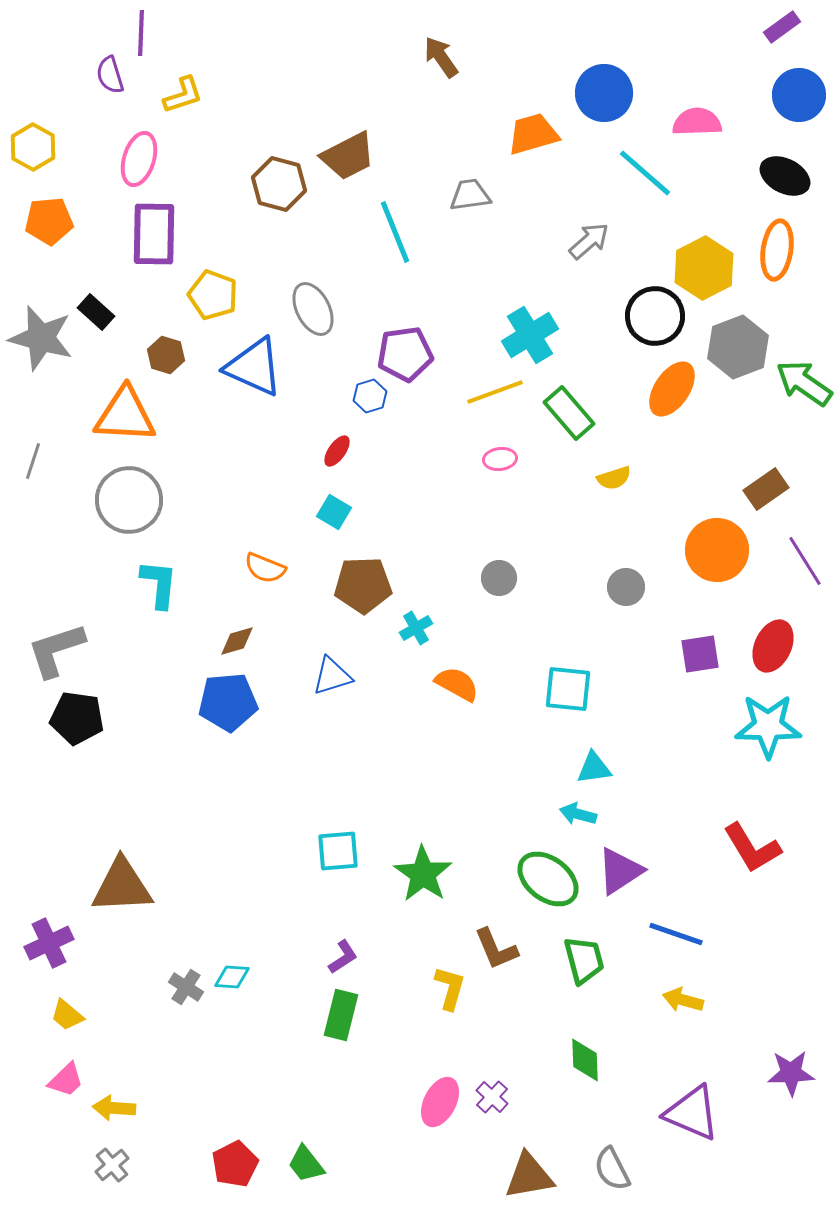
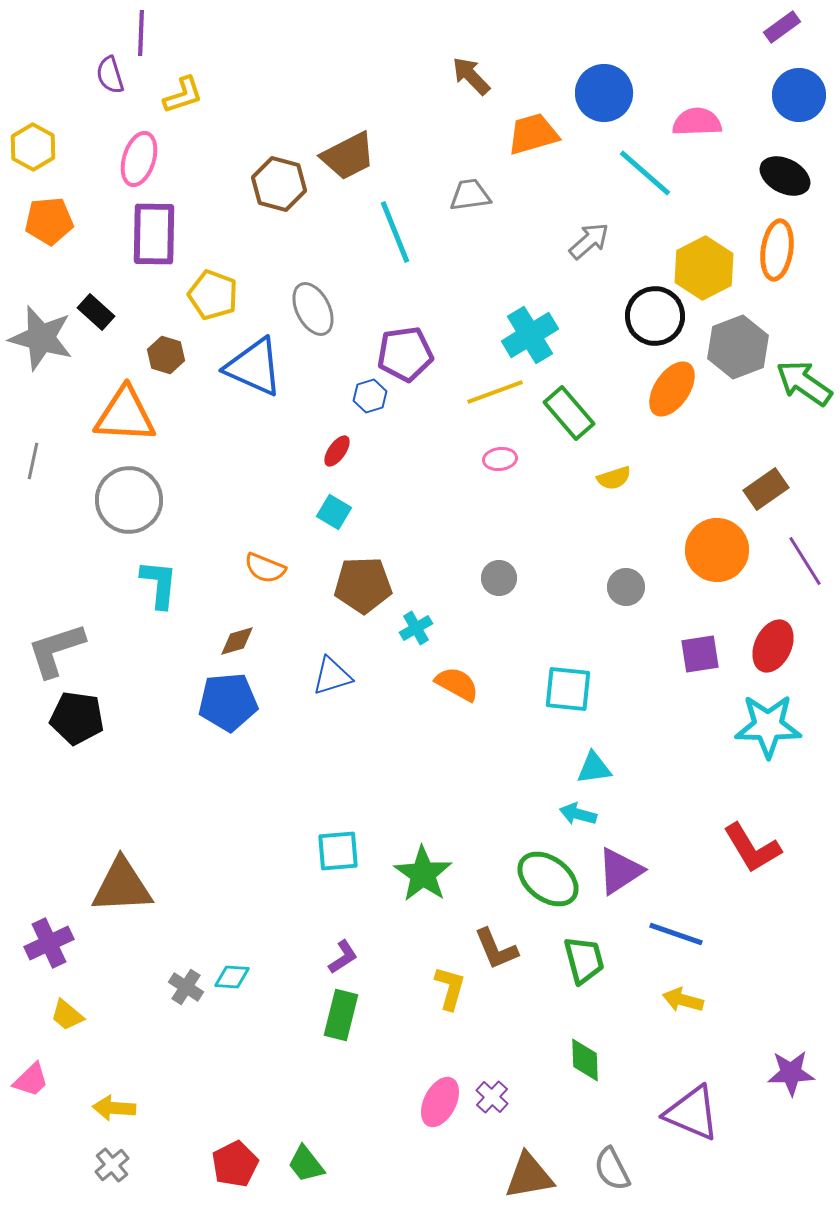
brown arrow at (441, 57): moved 30 px right, 19 px down; rotated 9 degrees counterclockwise
gray line at (33, 461): rotated 6 degrees counterclockwise
pink trapezoid at (66, 1080): moved 35 px left
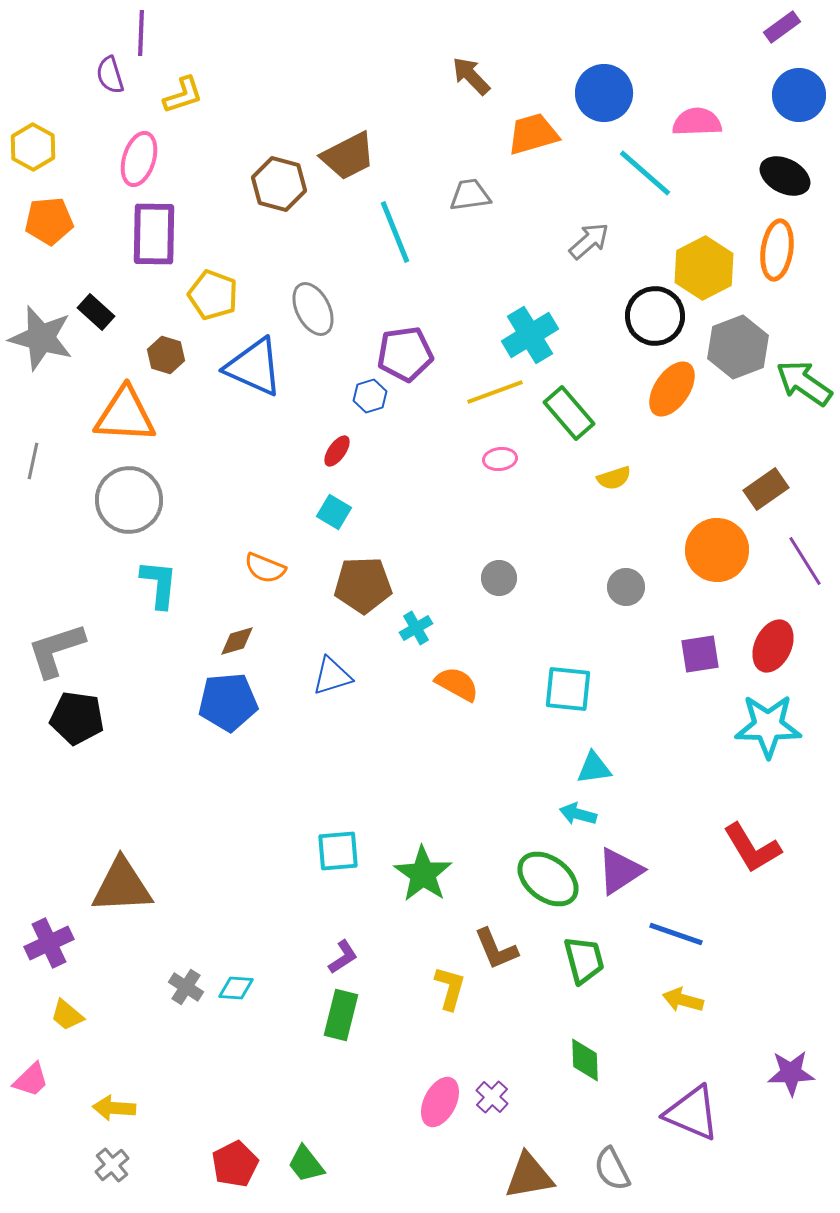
cyan diamond at (232, 977): moved 4 px right, 11 px down
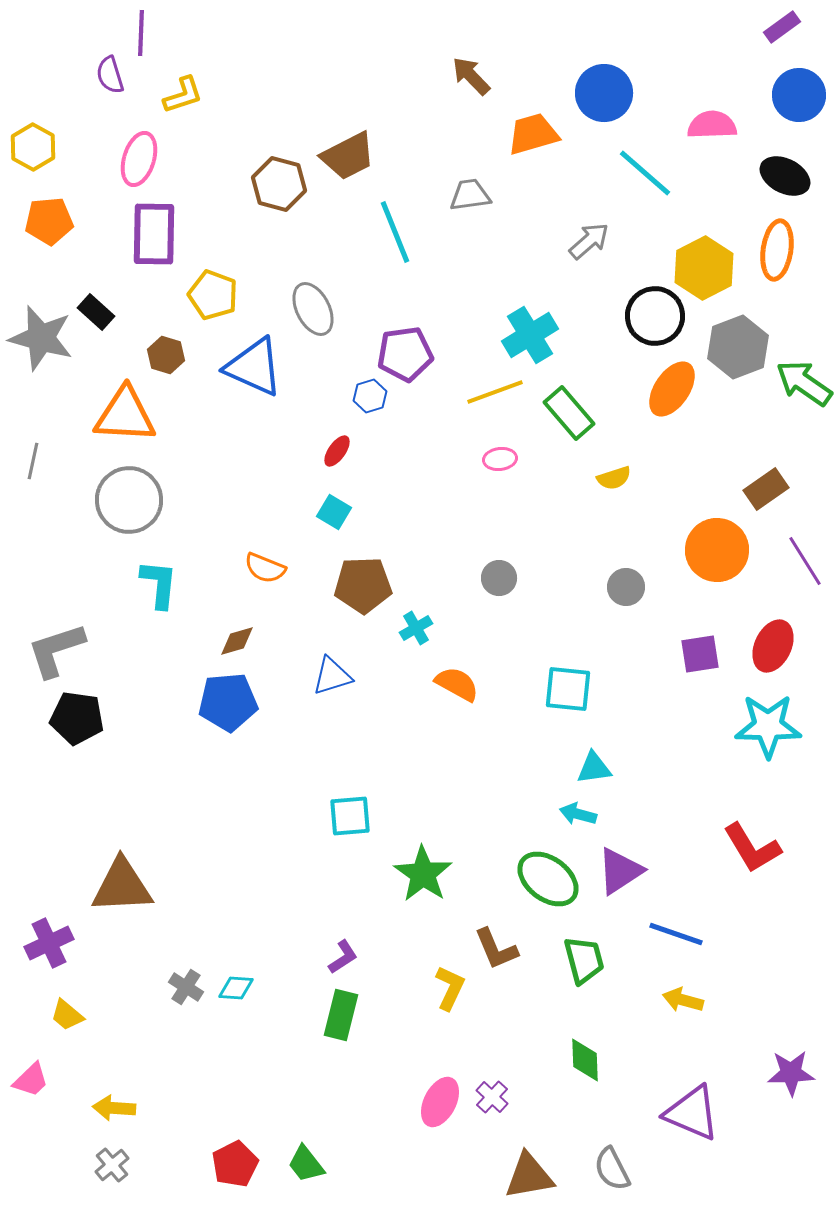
pink semicircle at (697, 122): moved 15 px right, 3 px down
cyan square at (338, 851): moved 12 px right, 35 px up
yellow L-shape at (450, 988): rotated 9 degrees clockwise
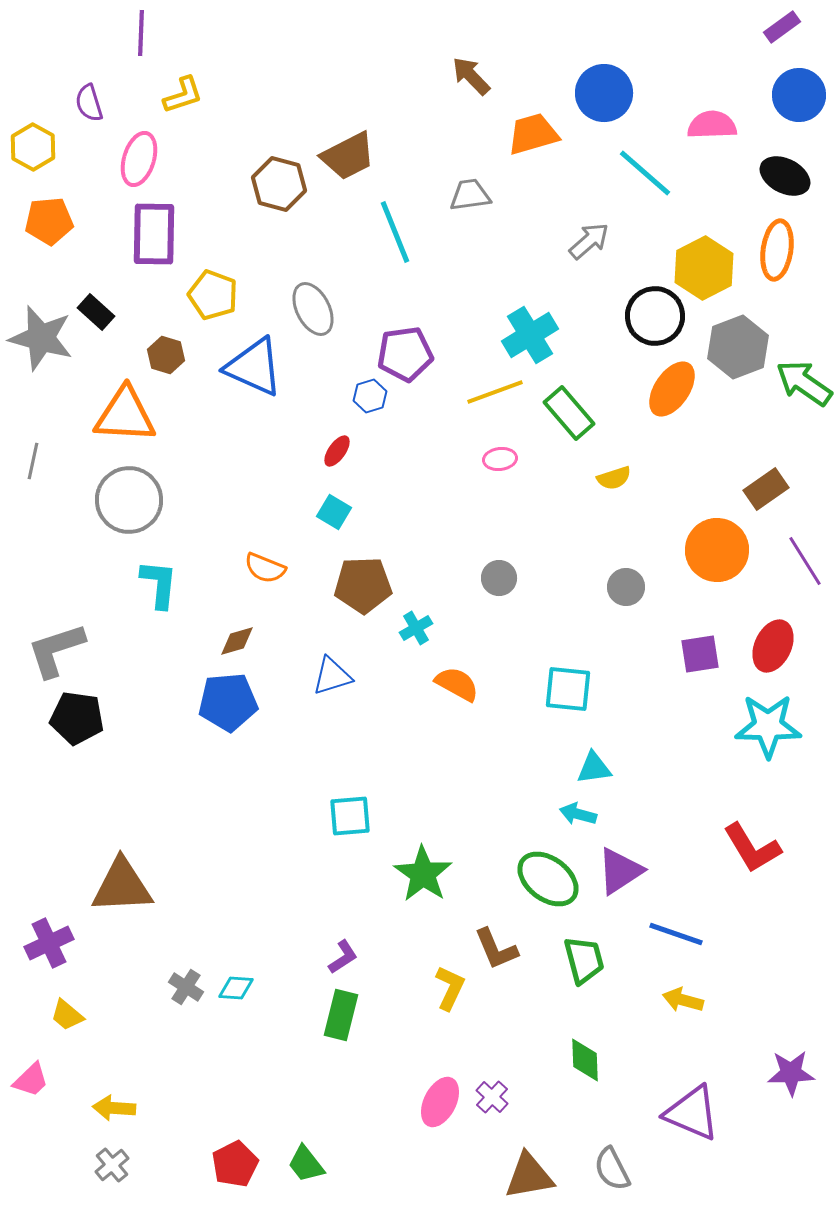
purple semicircle at (110, 75): moved 21 px left, 28 px down
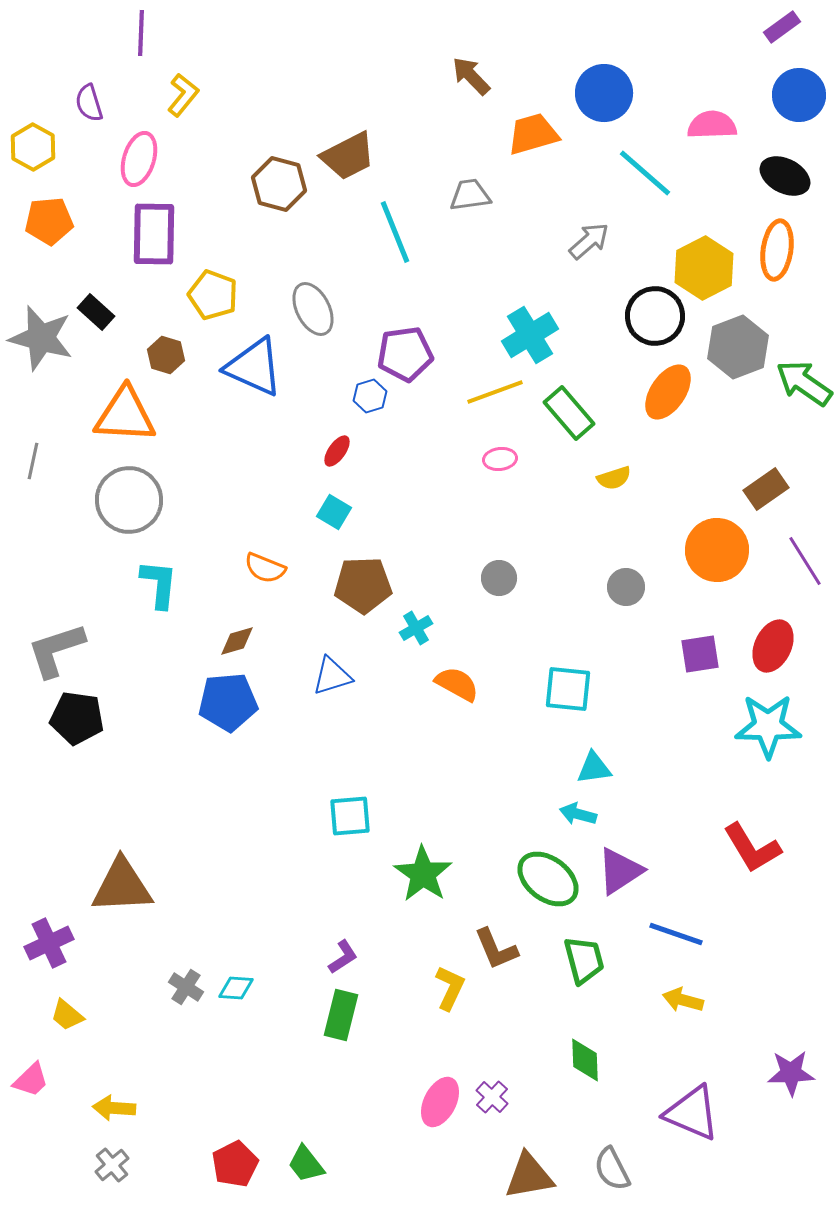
yellow L-shape at (183, 95): rotated 33 degrees counterclockwise
orange ellipse at (672, 389): moved 4 px left, 3 px down
